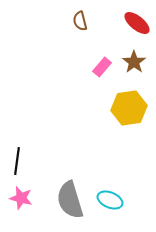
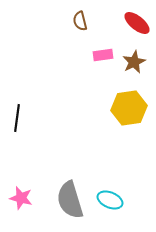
brown star: rotated 10 degrees clockwise
pink rectangle: moved 1 px right, 12 px up; rotated 42 degrees clockwise
black line: moved 43 px up
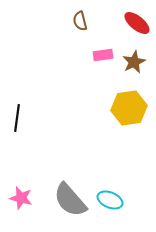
gray semicircle: rotated 24 degrees counterclockwise
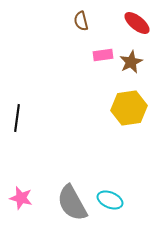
brown semicircle: moved 1 px right
brown star: moved 3 px left
gray semicircle: moved 2 px right, 3 px down; rotated 12 degrees clockwise
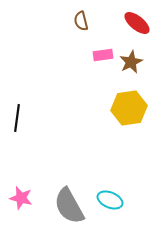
gray semicircle: moved 3 px left, 3 px down
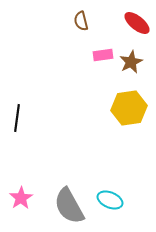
pink star: rotated 25 degrees clockwise
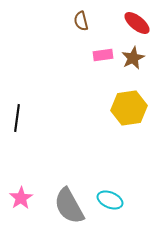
brown star: moved 2 px right, 4 px up
